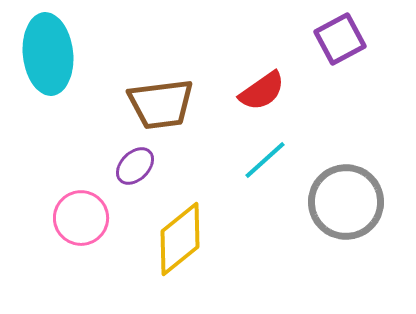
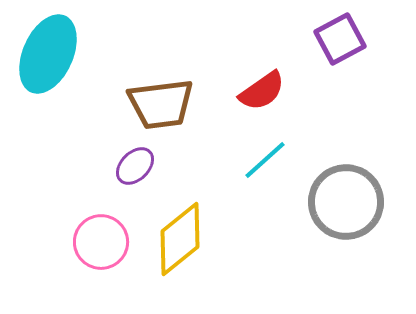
cyan ellipse: rotated 30 degrees clockwise
pink circle: moved 20 px right, 24 px down
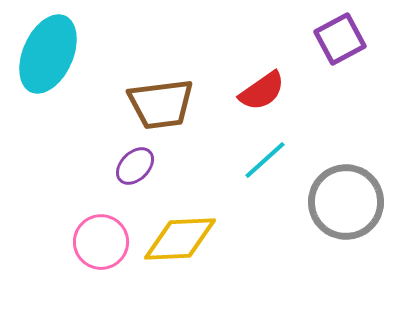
yellow diamond: rotated 36 degrees clockwise
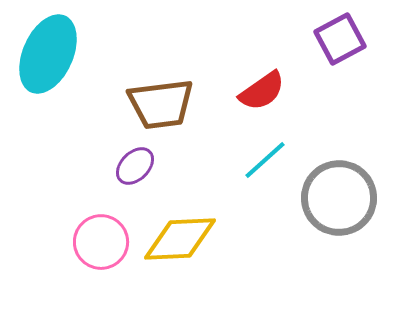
gray circle: moved 7 px left, 4 px up
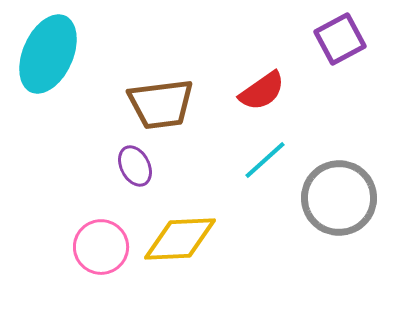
purple ellipse: rotated 72 degrees counterclockwise
pink circle: moved 5 px down
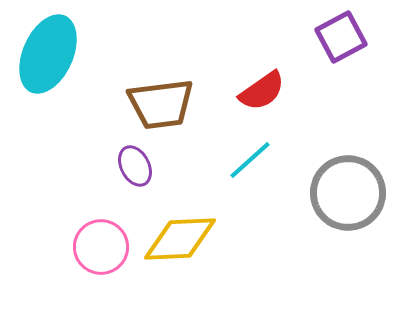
purple square: moved 1 px right, 2 px up
cyan line: moved 15 px left
gray circle: moved 9 px right, 5 px up
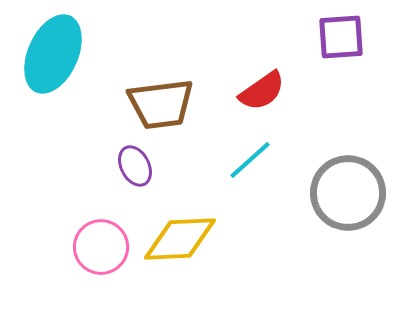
purple square: rotated 24 degrees clockwise
cyan ellipse: moved 5 px right
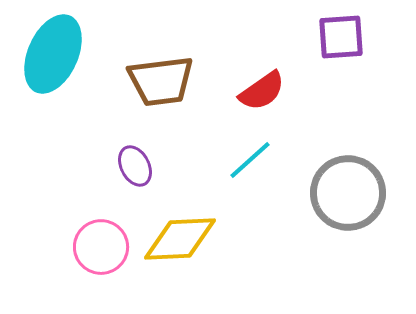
brown trapezoid: moved 23 px up
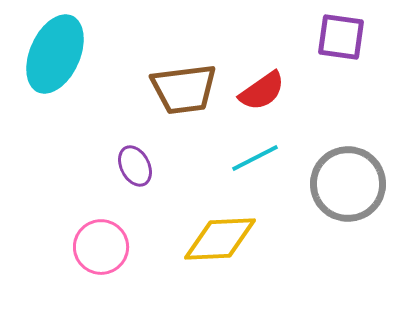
purple square: rotated 12 degrees clockwise
cyan ellipse: moved 2 px right
brown trapezoid: moved 23 px right, 8 px down
cyan line: moved 5 px right, 2 px up; rotated 15 degrees clockwise
gray circle: moved 9 px up
yellow diamond: moved 40 px right
